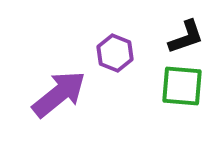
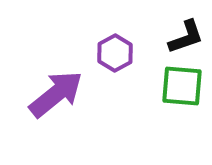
purple hexagon: rotated 9 degrees clockwise
purple arrow: moved 3 px left
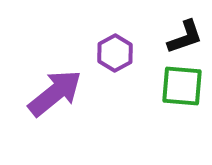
black L-shape: moved 1 px left
purple arrow: moved 1 px left, 1 px up
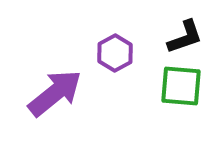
green square: moved 1 px left
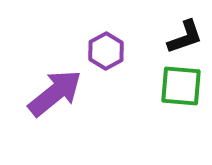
purple hexagon: moved 9 px left, 2 px up
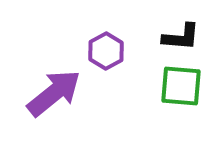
black L-shape: moved 4 px left; rotated 24 degrees clockwise
purple arrow: moved 1 px left
